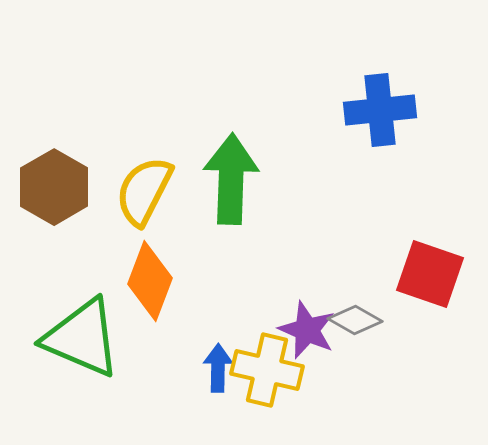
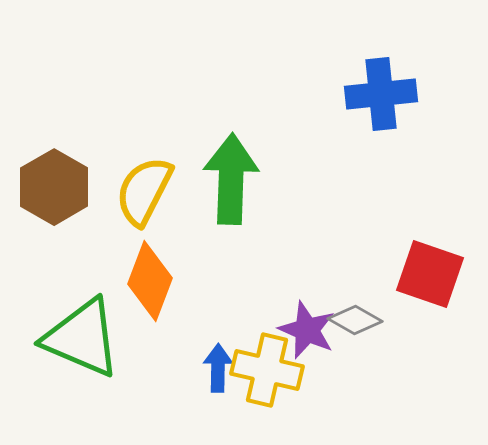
blue cross: moved 1 px right, 16 px up
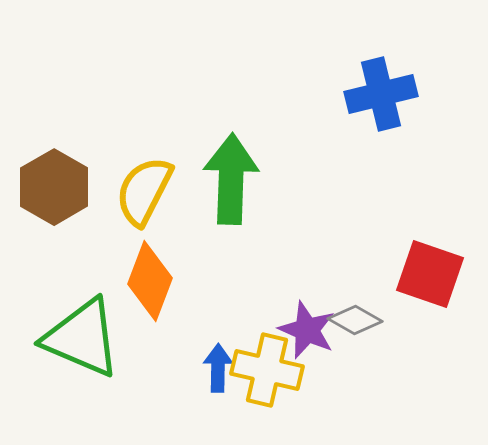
blue cross: rotated 8 degrees counterclockwise
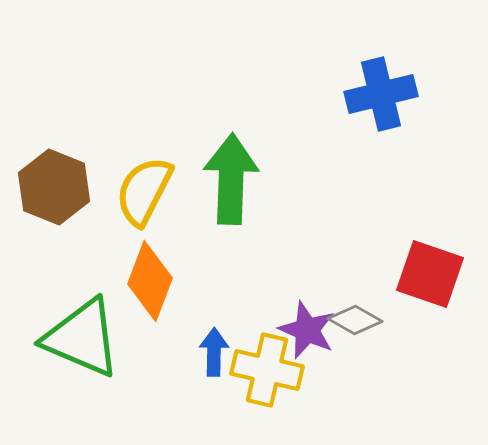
brown hexagon: rotated 8 degrees counterclockwise
blue arrow: moved 4 px left, 16 px up
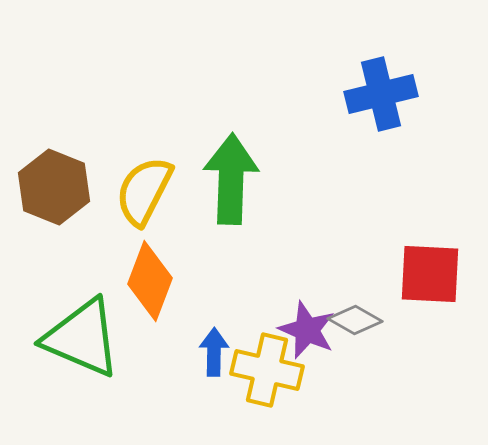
red square: rotated 16 degrees counterclockwise
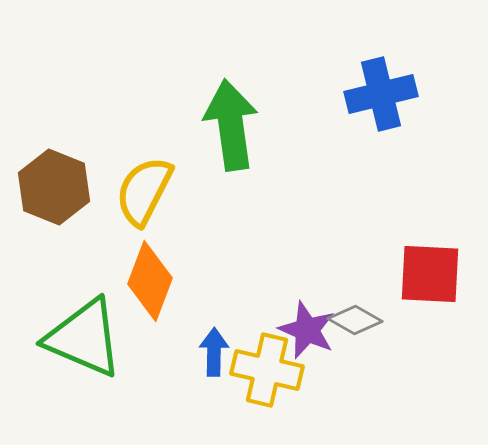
green arrow: moved 54 px up; rotated 10 degrees counterclockwise
green triangle: moved 2 px right
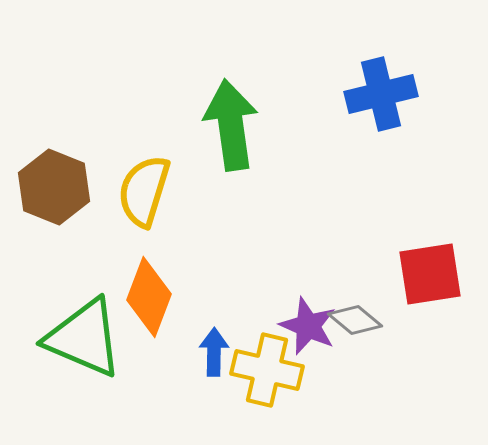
yellow semicircle: rotated 10 degrees counterclockwise
red square: rotated 12 degrees counterclockwise
orange diamond: moved 1 px left, 16 px down
gray diamond: rotated 10 degrees clockwise
purple star: moved 1 px right, 4 px up
